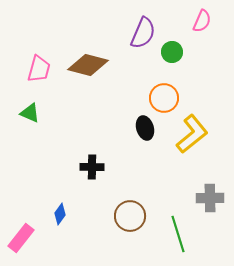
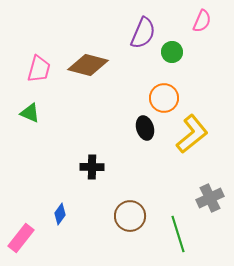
gray cross: rotated 24 degrees counterclockwise
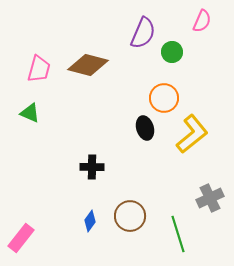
blue diamond: moved 30 px right, 7 px down
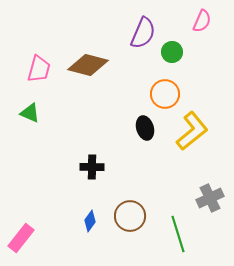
orange circle: moved 1 px right, 4 px up
yellow L-shape: moved 3 px up
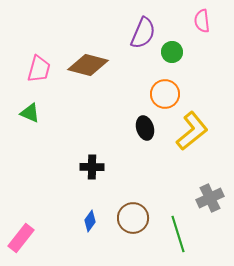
pink semicircle: rotated 150 degrees clockwise
brown circle: moved 3 px right, 2 px down
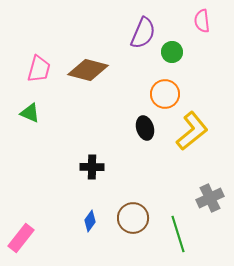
brown diamond: moved 5 px down
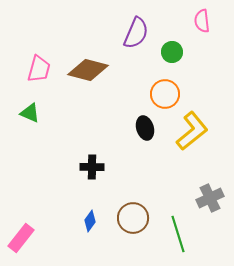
purple semicircle: moved 7 px left
